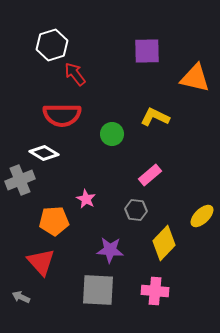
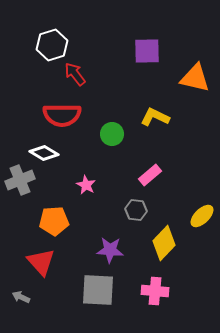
pink star: moved 14 px up
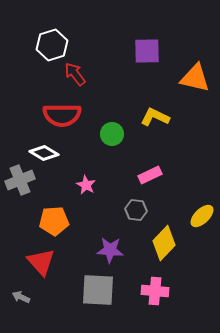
pink rectangle: rotated 15 degrees clockwise
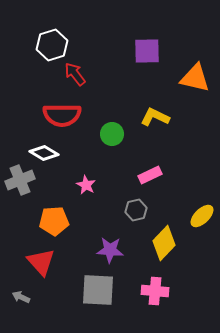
gray hexagon: rotated 20 degrees counterclockwise
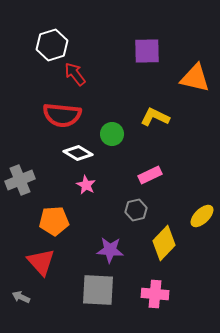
red semicircle: rotated 6 degrees clockwise
white diamond: moved 34 px right
pink cross: moved 3 px down
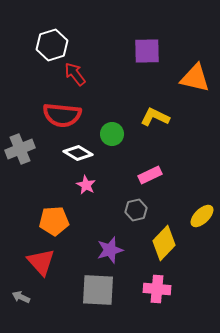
gray cross: moved 31 px up
purple star: rotated 20 degrees counterclockwise
pink cross: moved 2 px right, 5 px up
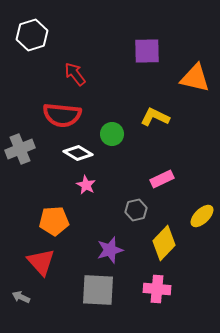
white hexagon: moved 20 px left, 10 px up
pink rectangle: moved 12 px right, 4 px down
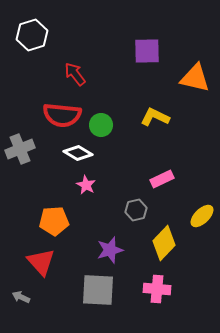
green circle: moved 11 px left, 9 px up
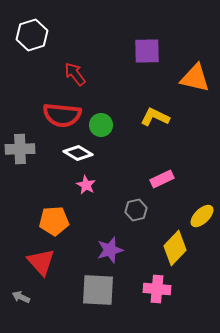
gray cross: rotated 20 degrees clockwise
yellow diamond: moved 11 px right, 5 px down
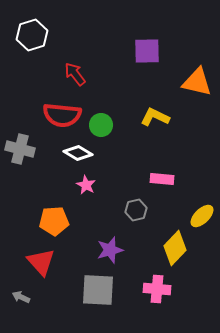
orange triangle: moved 2 px right, 4 px down
gray cross: rotated 16 degrees clockwise
pink rectangle: rotated 30 degrees clockwise
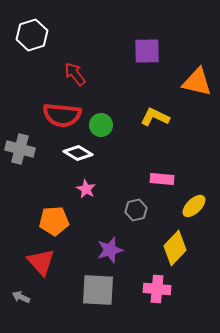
pink star: moved 4 px down
yellow ellipse: moved 8 px left, 10 px up
